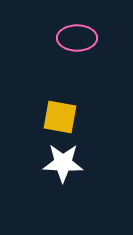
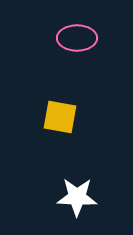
white star: moved 14 px right, 34 px down
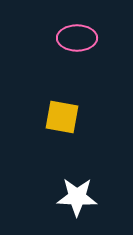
yellow square: moved 2 px right
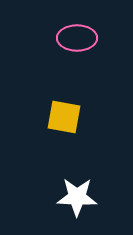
yellow square: moved 2 px right
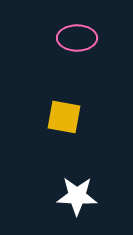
white star: moved 1 px up
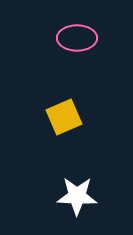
yellow square: rotated 33 degrees counterclockwise
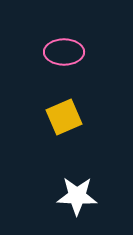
pink ellipse: moved 13 px left, 14 px down
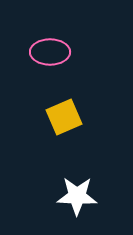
pink ellipse: moved 14 px left
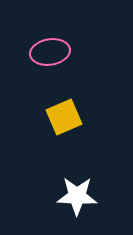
pink ellipse: rotated 9 degrees counterclockwise
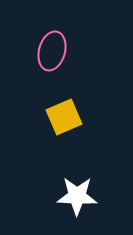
pink ellipse: moved 2 px right, 1 px up; rotated 66 degrees counterclockwise
